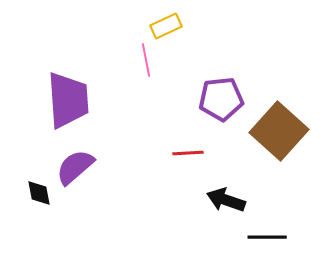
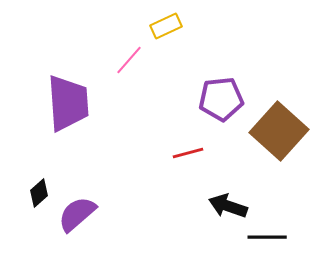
pink line: moved 17 px left; rotated 52 degrees clockwise
purple trapezoid: moved 3 px down
red line: rotated 12 degrees counterclockwise
purple semicircle: moved 2 px right, 47 px down
black diamond: rotated 60 degrees clockwise
black arrow: moved 2 px right, 6 px down
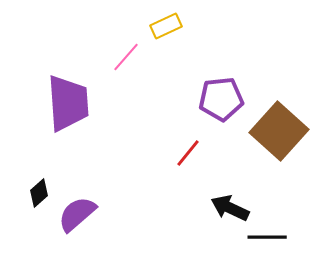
pink line: moved 3 px left, 3 px up
red line: rotated 36 degrees counterclockwise
black arrow: moved 2 px right, 2 px down; rotated 6 degrees clockwise
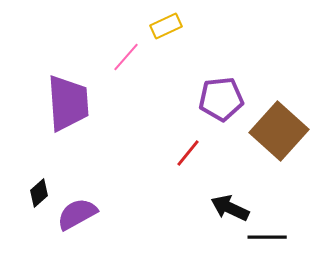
purple semicircle: rotated 12 degrees clockwise
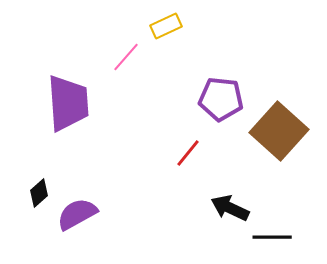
purple pentagon: rotated 12 degrees clockwise
black line: moved 5 px right
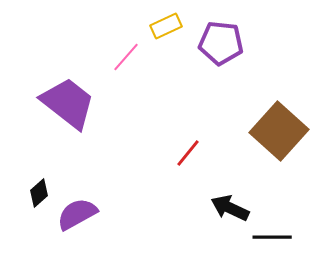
purple pentagon: moved 56 px up
purple trapezoid: rotated 48 degrees counterclockwise
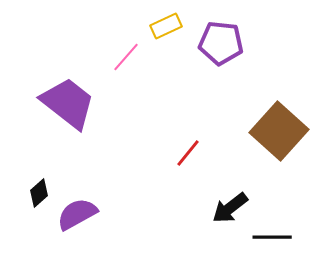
black arrow: rotated 63 degrees counterclockwise
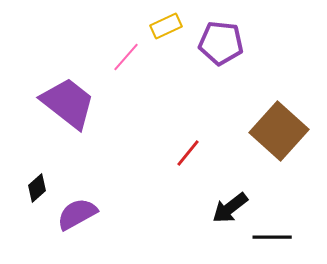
black diamond: moved 2 px left, 5 px up
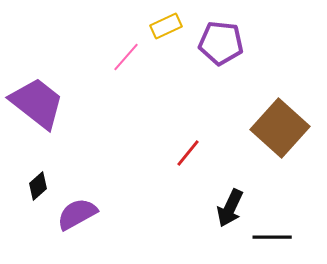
purple trapezoid: moved 31 px left
brown square: moved 1 px right, 3 px up
black diamond: moved 1 px right, 2 px up
black arrow: rotated 27 degrees counterclockwise
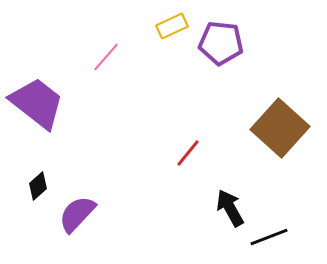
yellow rectangle: moved 6 px right
pink line: moved 20 px left
black arrow: rotated 126 degrees clockwise
purple semicircle: rotated 18 degrees counterclockwise
black line: moved 3 px left; rotated 21 degrees counterclockwise
